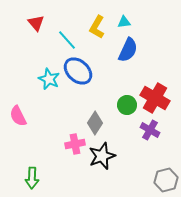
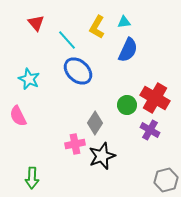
cyan star: moved 20 px left
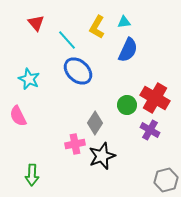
green arrow: moved 3 px up
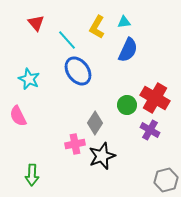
blue ellipse: rotated 12 degrees clockwise
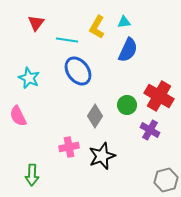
red triangle: rotated 18 degrees clockwise
cyan line: rotated 40 degrees counterclockwise
cyan star: moved 1 px up
red cross: moved 4 px right, 2 px up
gray diamond: moved 7 px up
pink cross: moved 6 px left, 3 px down
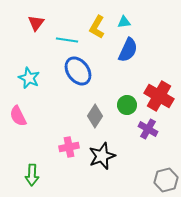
purple cross: moved 2 px left, 1 px up
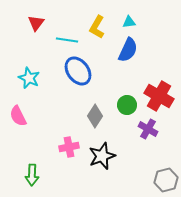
cyan triangle: moved 5 px right
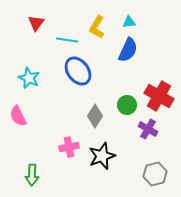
gray hexagon: moved 11 px left, 6 px up
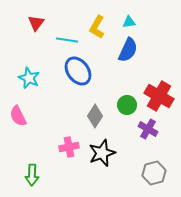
black star: moved 3 px up
gray hexagon: moved 1 px left, 1 px up
